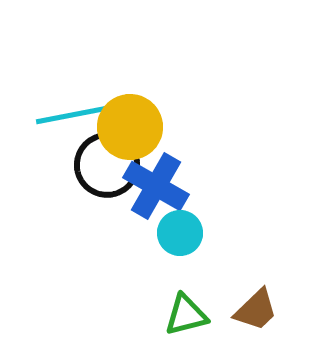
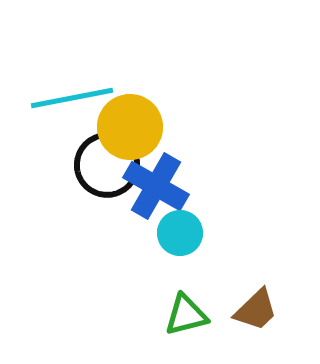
cyan line: moved 5 px left, 16 px up
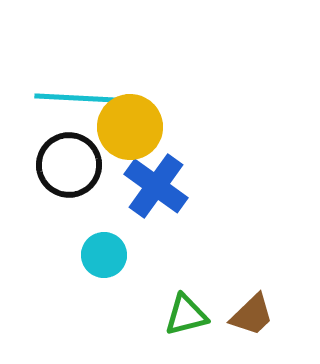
cyan line: moved 4 px right; rotated 14 degrees clockwise
black circle: moved 38 px left
blue cross: rotated 6 degrees clockwise
cyan circle: moved 76 px left, 22 px down
brown trapezoid: moved 4 px left, 5 px down
